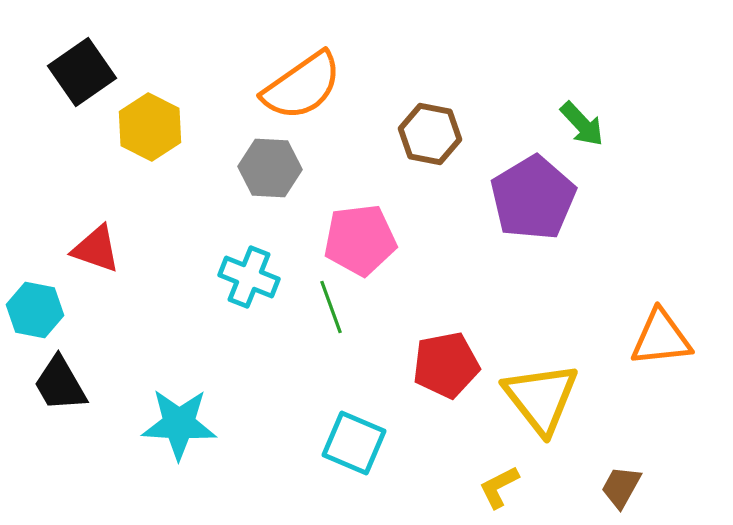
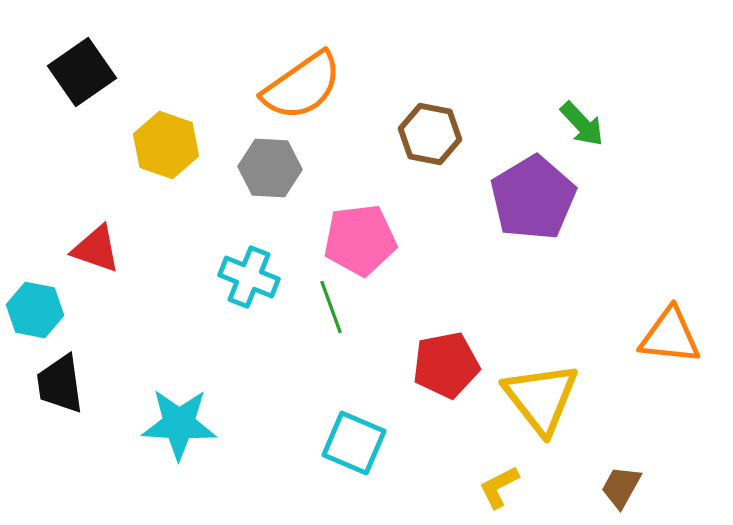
yellow hexagon: moved 16 px right, 18 px down; rotated 8 degrees counterclockwise
orange triangle: moved 9 px right, 2 px up; rotated 12 degrees clockwise
black trapezoid: rotated 22 degrees clockwise
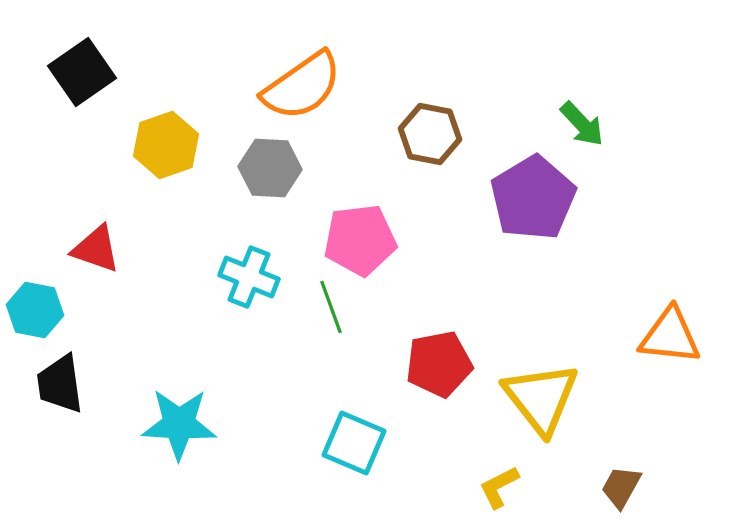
yellow hexagon: rotated 22 degrees clockwise
red pentagon: moved 7 px left, 1 px up
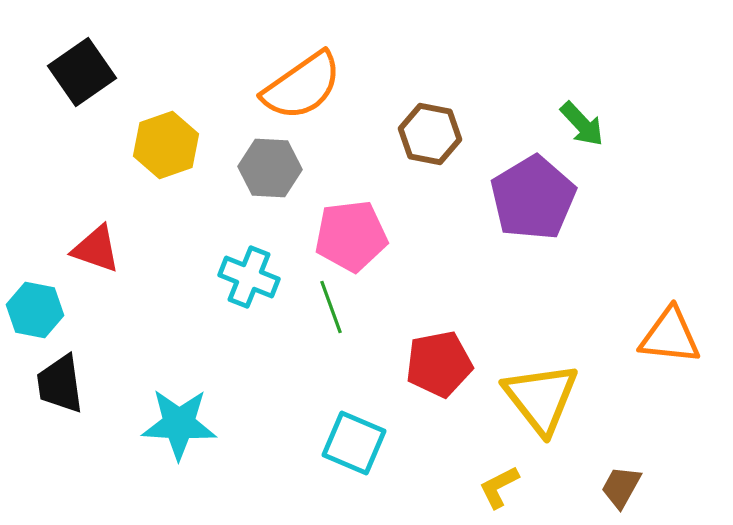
pink pentagon: moved 9 px left, 4 px up
